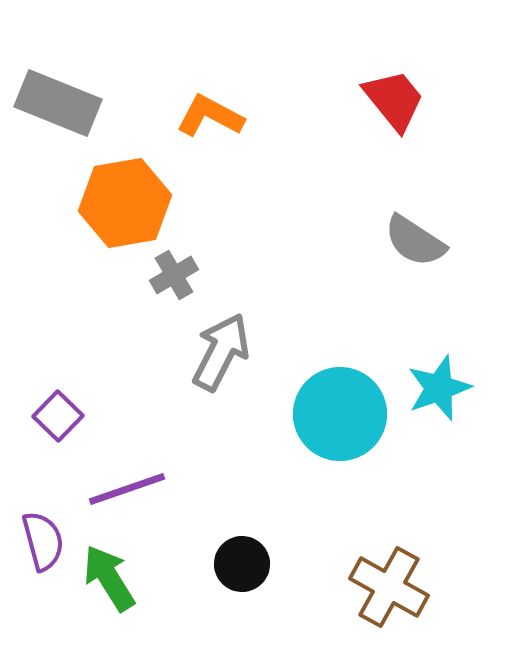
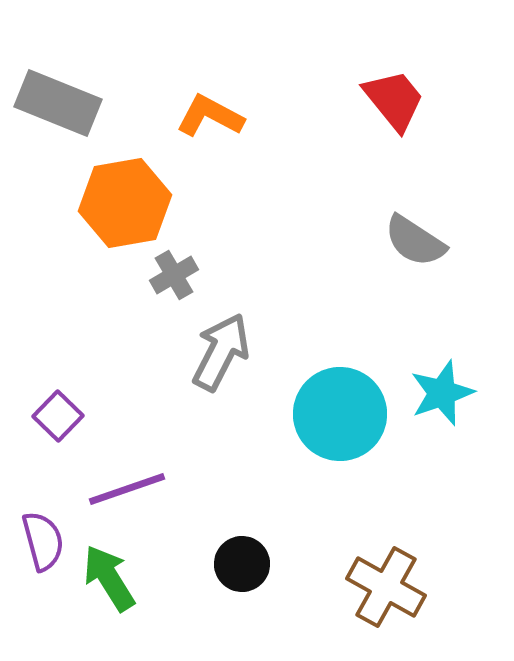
cyan star: moved 3 px right, 5 px down
brown cross: moved 3 px left
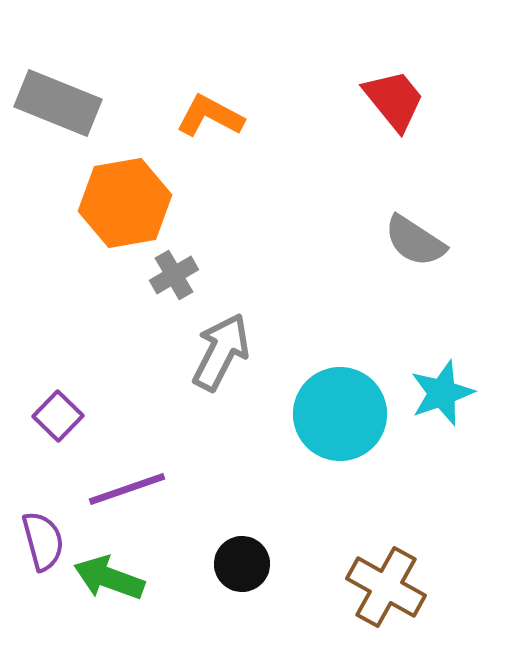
green arrow: rotated 38 degrees counterclockwise
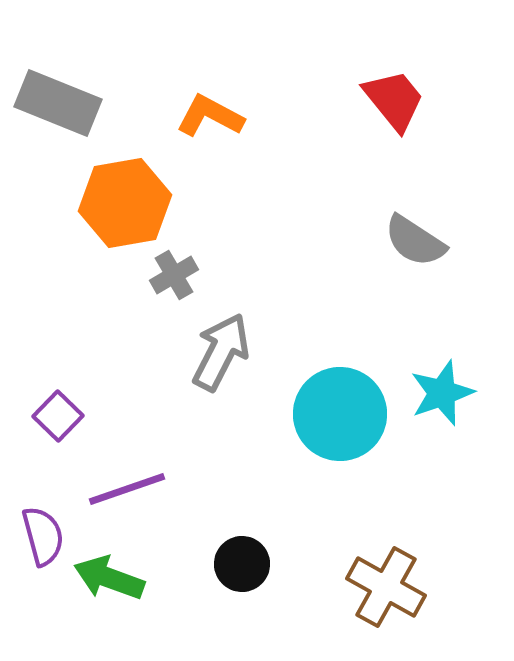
purple semicircle: moved 5 px up
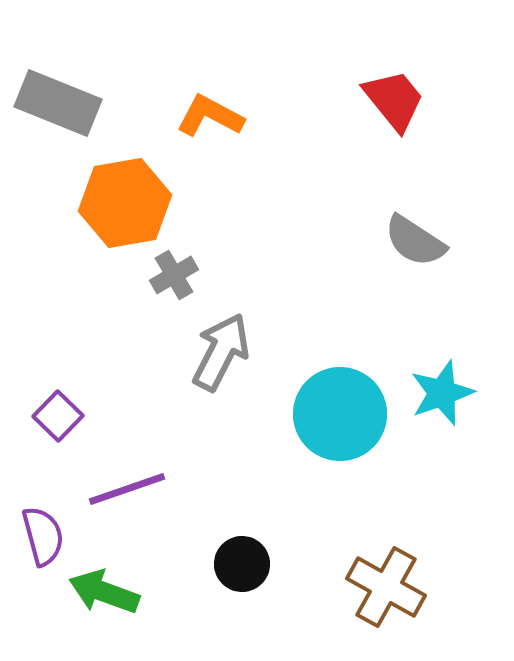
green arrow: moved 5 px left, 14 px down
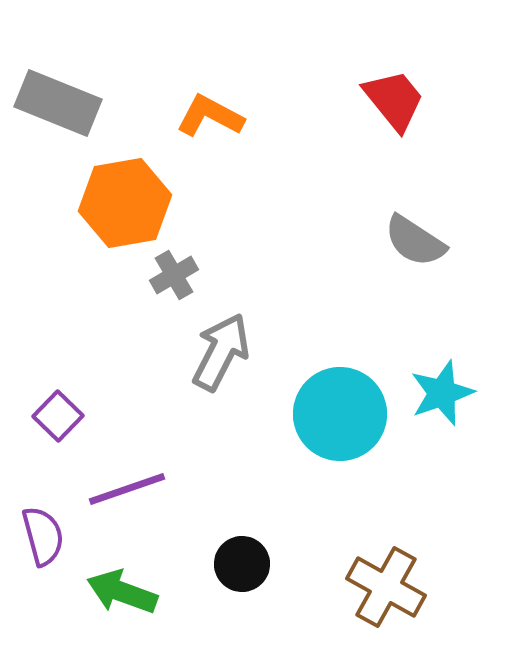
green arrow: moved 18 px right
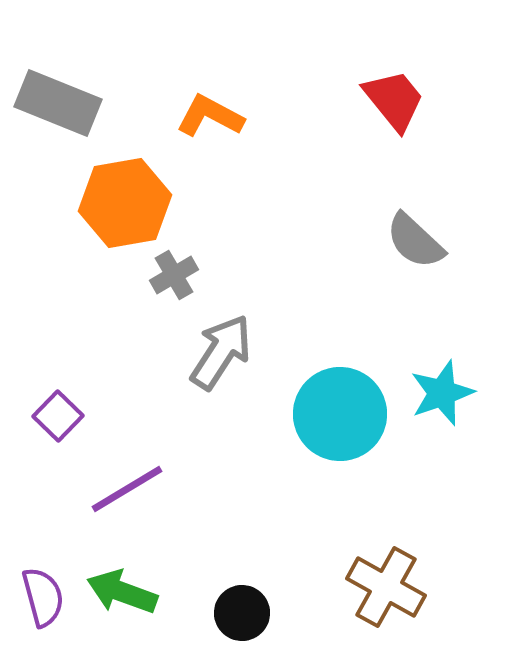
gray semicircle: rotated 10 degrees clockwise
gray arrow: rotated 6 degrees clockwise
purple line: rotated 12 degrees counterclockwise
purple semicircle: moved 61 px down
black circle: moved 49 px down
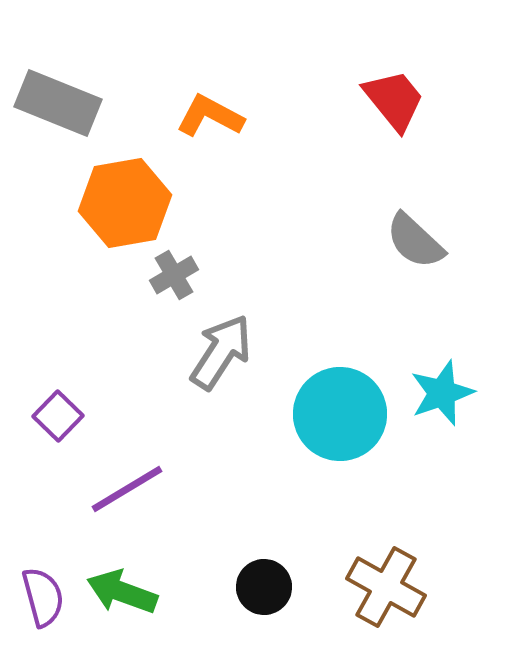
black circle: moved 22 px right, 26 px up
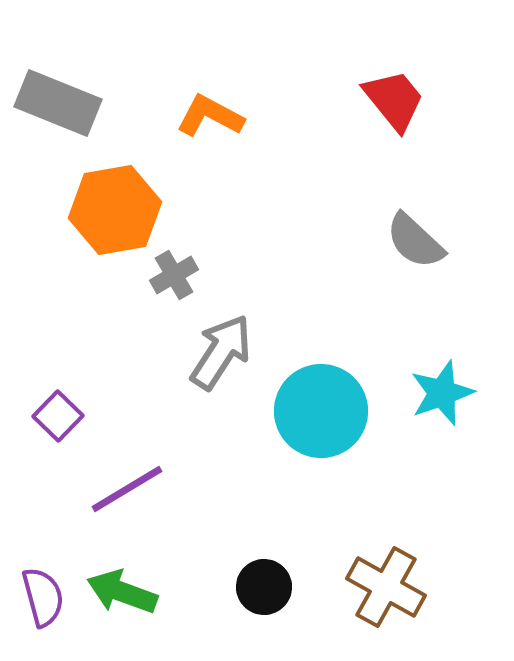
orange hexagon: moved 10 px left, 7 px down
cyan circle: moved 19 px left, 3 px up
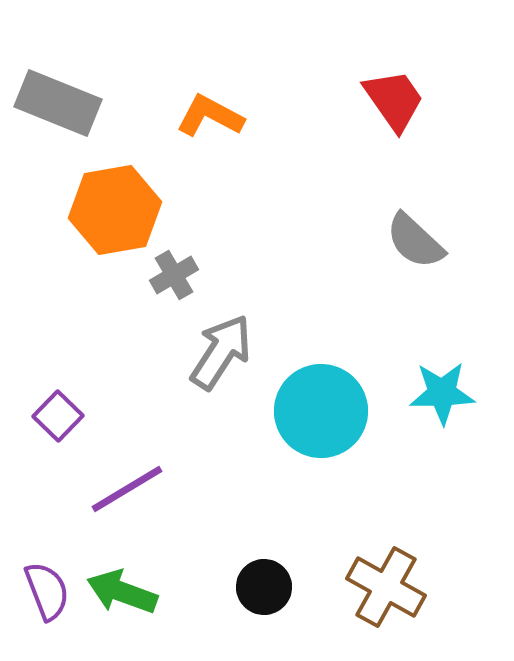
red trapezoid: rotated 4 degrees clockwise
cyan star: rotated 18 degrees clockwise
purple semicircle: moved 4 px right, 6 px up; rotated 6 degrees counterclockwise
